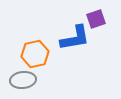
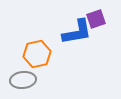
blue L-shape: moved 2 px right, 6 px up
orange hexagon: moved 2 px right
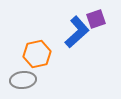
blue L-shape: rotated 32 degrees counterclockwise
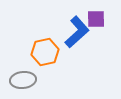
purple square: rotated 18 degrees clockwise
orange hexagon: moved 8 px right, 2 px up
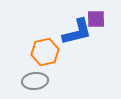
blue L-shape: rotated 28 degrees clockwise
gray ellipse: moved 12 px right, 1 px down
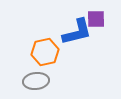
gray ellipse: moved 1 px right
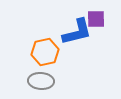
gray ellipse: moved 5 px right; rotated 10 degrees clockwise
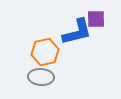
gray ellipse: moved 4 px up
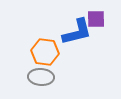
orange hexagon: rotated 20 degrees clockwise
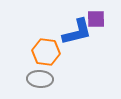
orange hexagon: moved 1 px right
gray ellipse: moved 1 px left, 2 px down
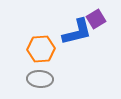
purple square: rotated 30 degrees counterclockwise
orange hexagon: moved 5 px left, 3 px up; rotated 12 degrees counterclockwise
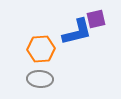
purple square: rotated 18 degrees clockwise
